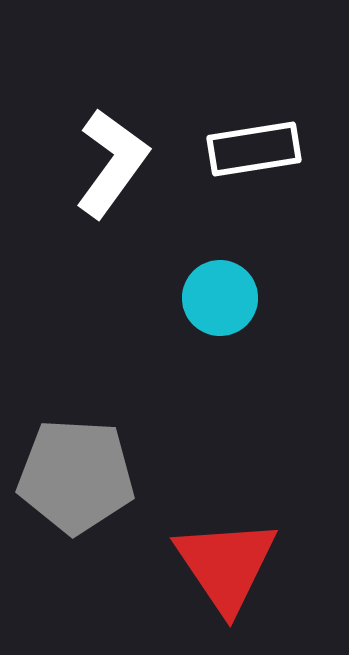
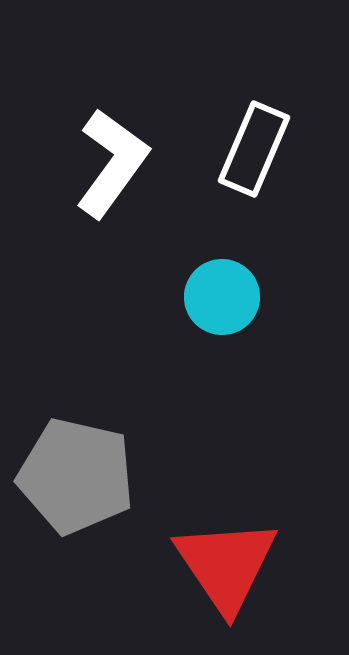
white rectangle: rotated 58 degrees counterclockwise
cyan circle: moved 2 px right, 1 px up
gray pentagon: rotated 10 degrees clockwise
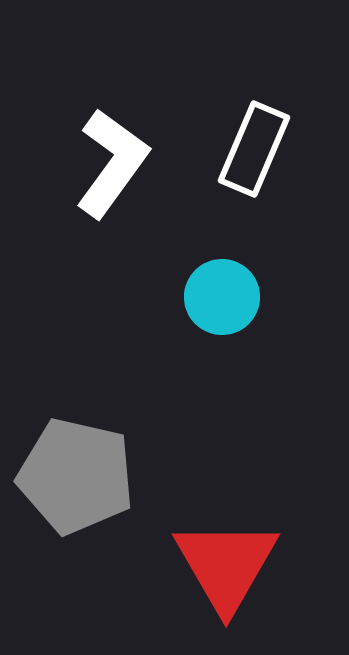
red triangle: rotated 4 degrees clockwise
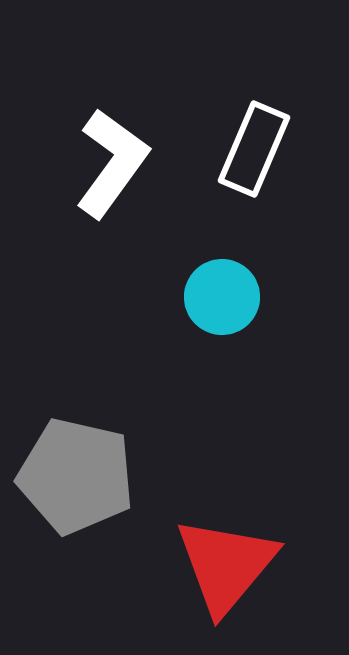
red triangle: rotated 10 degrees clockwise
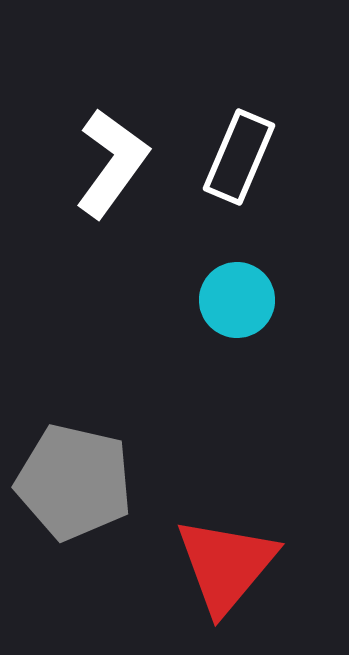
white rectangle: moved 15 px left, 8 px down
cyan circle: moved 15 px right, 3 px down
gray pentagon: moved 2 px left, 6 px down
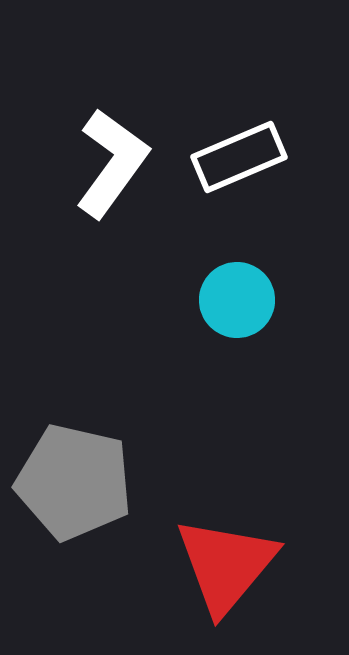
white rectangle: rotated 44 degrees clockwise
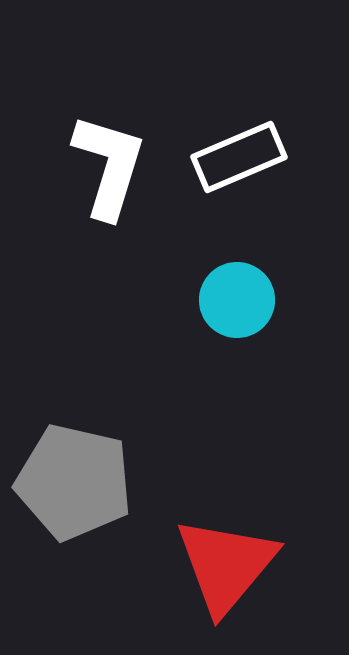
white L-shape: moved 3 px left, 3 px down; rotated 19 degrees counterclockwise
